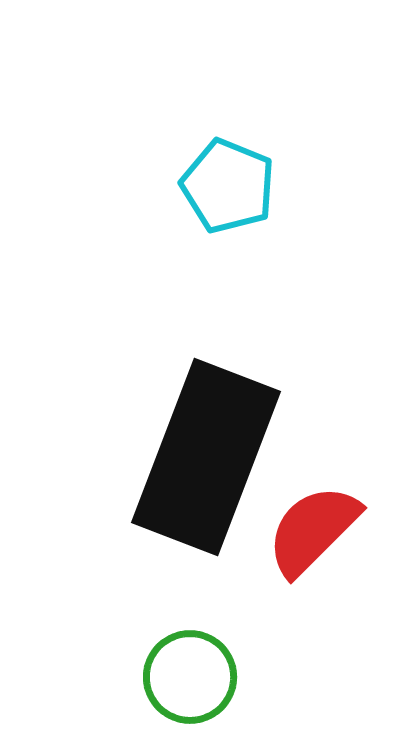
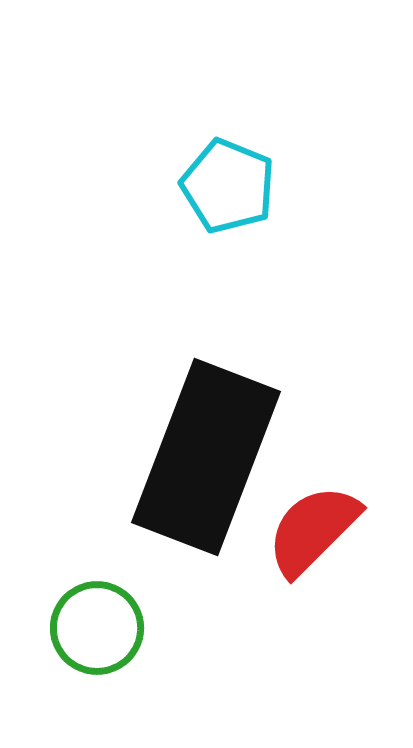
green circle: moved 93 px left, 49 px up
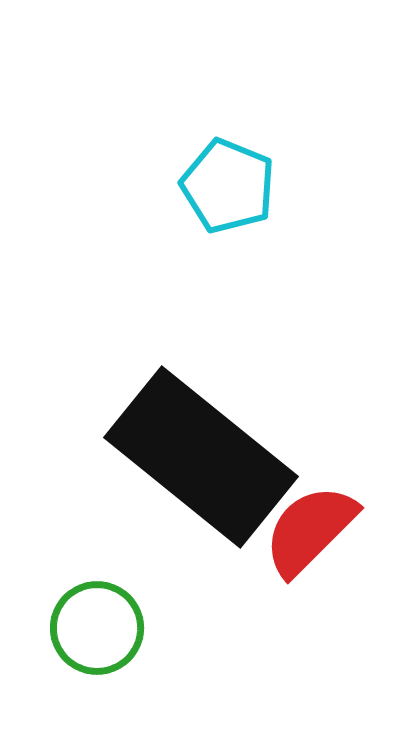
black rectangle: moved 5 px left; rotated 72 degrees counterclockwise
red semicircle: moved 3 px left
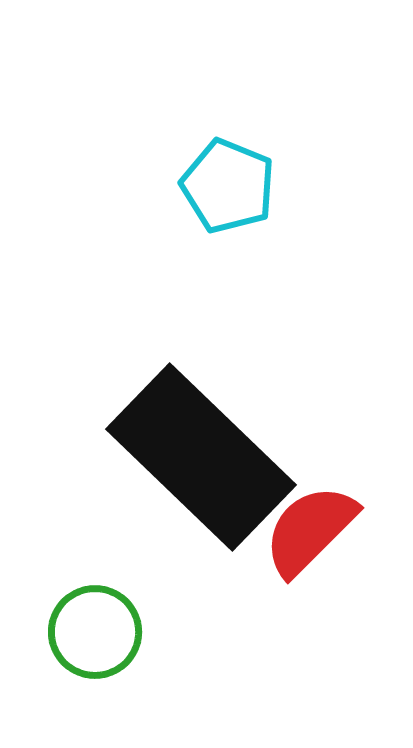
black rectangle: rotated 5 degrees clockwise
green circle: moved 2 px left, 4 px down
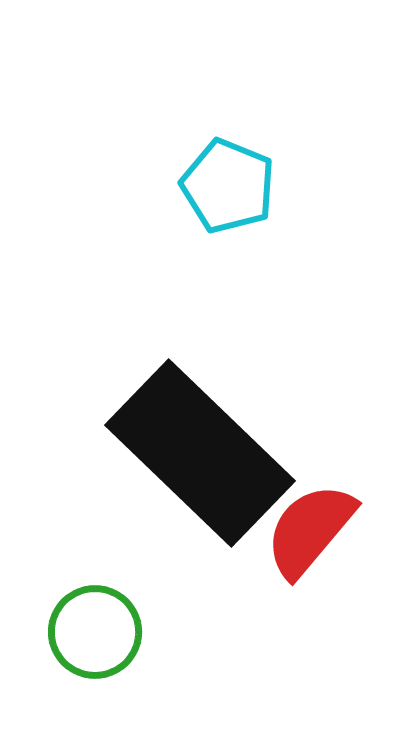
black rectangle: moved 1 px left, 4 px up
red semicircle: rotated 5 degrees counterclockwise
